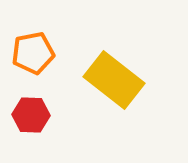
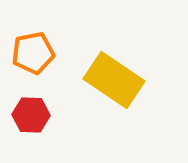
yellow rectangle: rotated 4 degrees counterclockwise
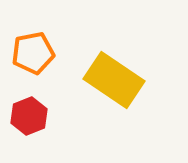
red hexagon: moved 2 px left, 1 px down; rotated 24 degrees counterclockwise
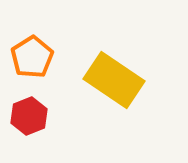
orange pentagon: moved 1 px left, 4 px down; rotated 21 degrees counterclockwise
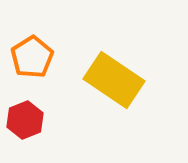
red hexagon: moved 4 px left, 4 px down
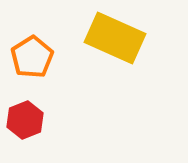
yellow rectangle: moved 1 px right, 42 px up; rotated 10 degrees counterclockwise
